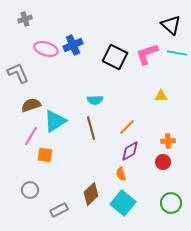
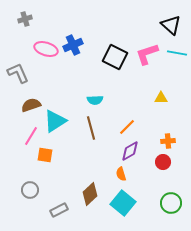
yellow triangle: moved 2 px down
brown diamond: moved 1 px left
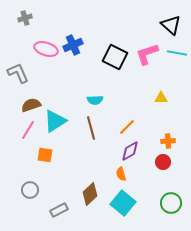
gray cross: moved 1 px up
pink line: moved 3 px left, 6 px up
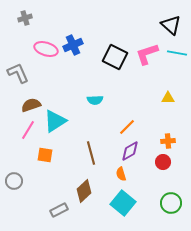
yellow triangle: moved 7 px right
brown line: moved 25 px down
gray circle: moved 16 px left, 9 px up
brown diamond: moved 6 px left, 3 px up
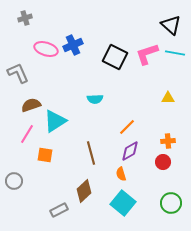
cyan line: moved 2 px left
cyan semicircle: moved 1 px up
pink line: moved 1 px left, 4 px down
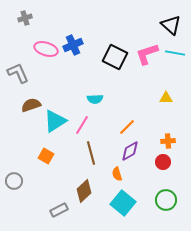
yellow triangle: moved 2 px left
pink line: moved 55 px right, 9 px up
orange square: moved 1 px right, 1 px down; rotated 21 degrees clockwise
orange semicircle: moved 4 px left
green circle: moved 5 px left, 3 px up
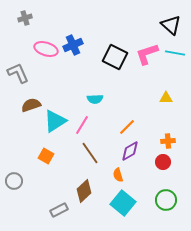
brown line: moved 1 px left; rotated 20 degrees counterclockwise
orange semicircle: moved 1 px right, 1 px down
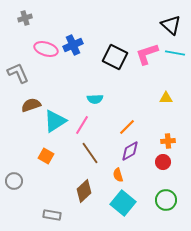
gray rectangle: moved 7 px left, 5 px down; rotated 36 degrees clockwise
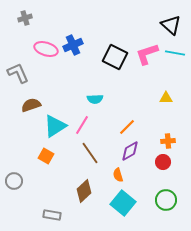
cyan triangle: moved 5 px down
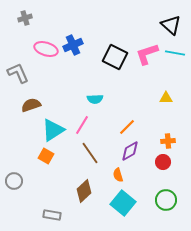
cyan triangle: moved 2 px left, 4 px down
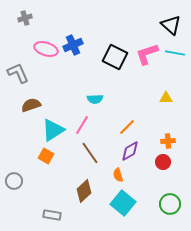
green circle: moved 4 px right, 4 px down
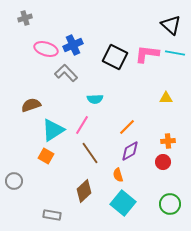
pink L-shape: rotated 25 degrees clockwise
gray L-shape: moved 48 px right; rotated 20 degrees counterclockwise
